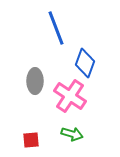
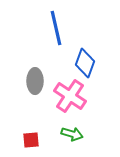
blue line: rotated 8 degrees clockwise
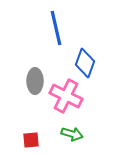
pink cross: moved 4 px left; rotated 8 degrees counterclockwise
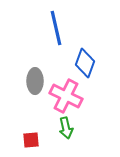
green arrow: moved 6 px left, 6 px up; rotated 60 degrees clockwise
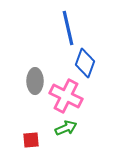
blue line: moved 12 px right
green arrow: rotated 100 degrees counterclockwise
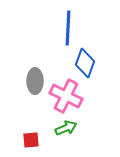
blue line: rotated 16 degrees clockwise
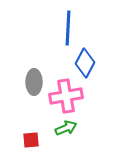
blue diamond: rotated 8 degrees clockwise
gray ellipse: moved 1 px left, 1 px down
pink cross: rotated 36 degrees counterclockwise
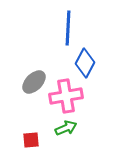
gray ellipse: rotated 45 degrees clockwise
